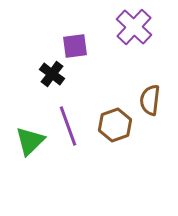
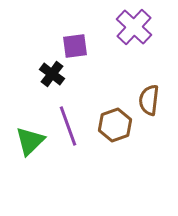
brown semicircle: moved 1 px left
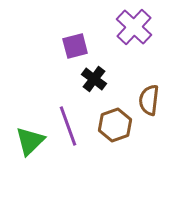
purple square: rotated 8 degrees counterclockwise
black cross: moved 42 px right, 5 px down
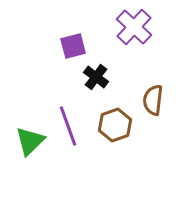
purple square: moved 2 px left
black cross: moved 2 px right, 2 px up
brown semicircle: moved 4 px right
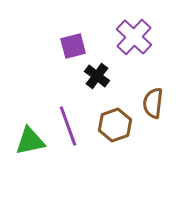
purple cross: moved 10 px down
black cross: moved 1 px right, 1 px up
brown semicircle: moved 3 px down
green triangle: rotated 32 degrees clockwise
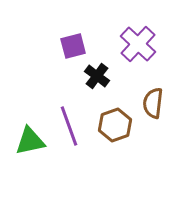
purple cross: moved 4 px right, 7 px down
purple line: moved 1 px right
